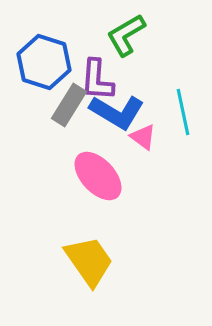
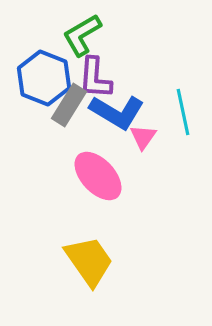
green L-shape: moved 44 px left
blue hexagon: moved 16 px down; rotated 4 degrees clockwise
purple L-shape: moved 2 px left, 2 px up
pink triangle: rotated 28 degrees clockwise
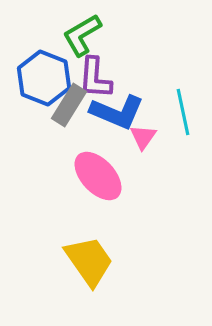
blue L-shape: rotated 8 degrees counterclockwise
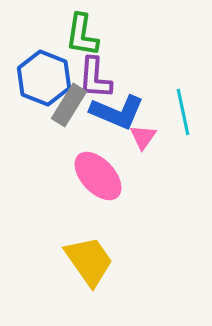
green L-shape: rotated 51 degrees counterclockwise
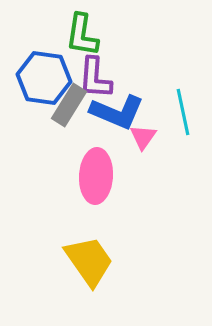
blue hexagon: rotated 14 degrees counterclockwise
pink ellipse: moved 2 px left; rotated 46 degrees clockwise
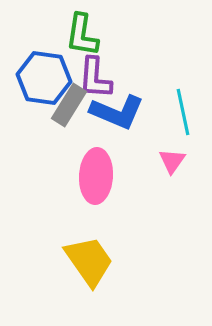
pink triangle: moved 29 px right, 24 px down
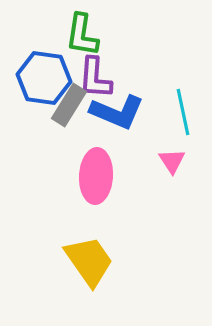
pink triangle: rotated 8 degrees counterclockwise
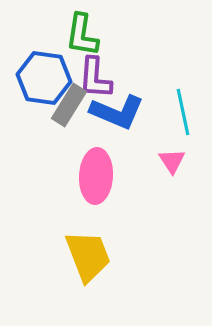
yellow trapezoid: moved 1 px left, 5 px up; rotated 14 degrees clockwise
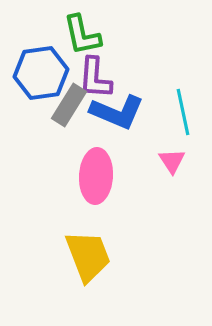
green L-shape: rotated 21 degrees counterclockwise
blue hexagon: moved 3 px left, 5 px up; rotated 16 degrees counterclockwise
